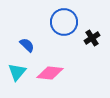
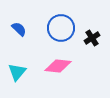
blue circle: moved 3 px left, 6 px down
blue semicircle: moved 8 px left, 16 px up
pink diamond: moved 8 px right, 7 px up
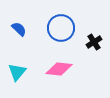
black cross: moved 2 px right, 4 px down
pink diamond: moved 1 px right, 3 px down
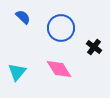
blue semicircle: moved 4 px right, 12 px up
black cross: moved 5 px down; rotated 21 degrees counterclockwise
pink diamond: rotated 52 degrees clockwise
